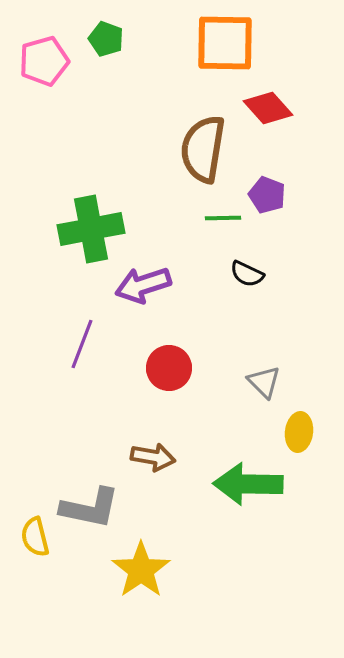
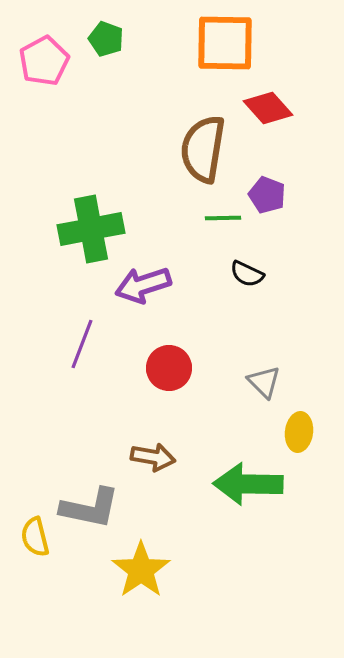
pink pentagon: rotated 12 degrees counterclockwise
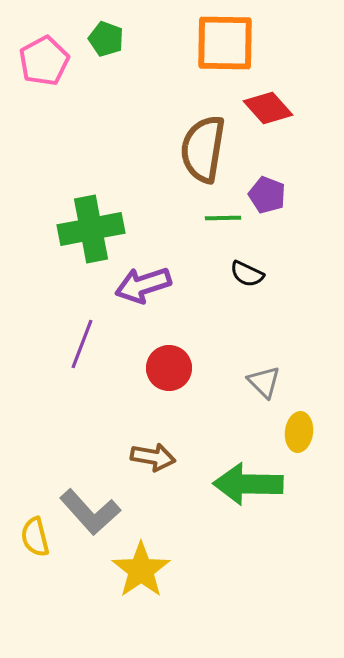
gray L-shape: moved 4 px down; rotated 36 degrees clockwise
